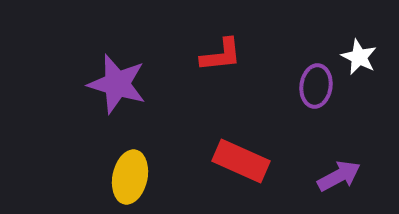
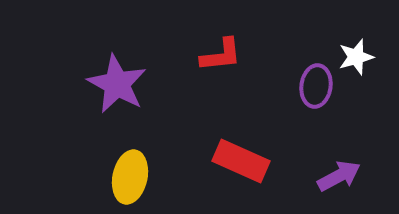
white star: moved 3 px left; rotated 30 degrees clockwise
purple star: rotated 12 degrees clockwise
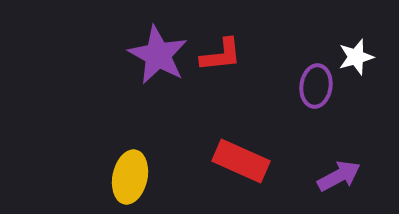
purple star: moved 41 px right, 29 px up
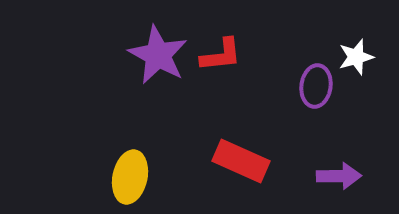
purple arrow: rotated 27 degrees clockwise
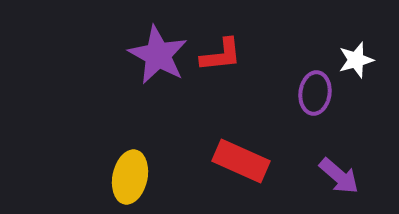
white star: moved 3 px down
purple ellipse: moved 1 px left, 7 px down
purple arrow: rotated 42 degrees clockwise
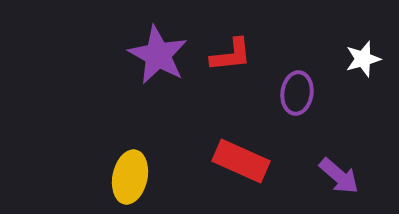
red L-shape: moved 10 px right
white star: moved 7 px right, 1 px up
purple ellipse: moved 18 px left
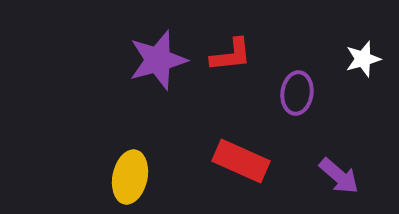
purple star: moved 5 px down; rotated 28 degrees clockwise
